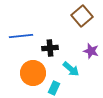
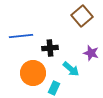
purple star: moved 2 px down
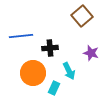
cyan arrow: moved 2 px left, 2 px down; rotated 24 degrees clockwise
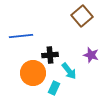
black cross: moved 7 px down
purple star: moved 2 px down
cyan arrow: rotated 12 degrees counterclockwise
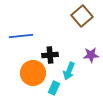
purple star: rotated 21 degrees counterclockwise
cyan arrow: rotated 60 degrees clockwise
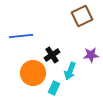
brown square: rotated 15 degrees clockwise
black cross: moved 2 px right; rotated 28 degrees counterclockwise
cyan arrow: moved 1 px right
